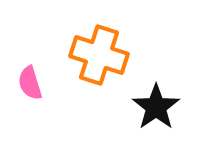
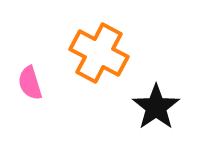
orange cross: moved 2 px up; rotated 10 degrees clockwise
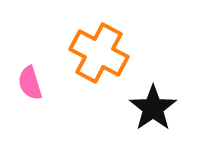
black star: moved 3 px left, 1 px down
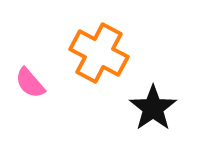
pink semicircle: rotated 24 degrees counterclockwise
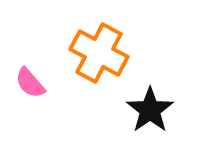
black star: moved 3 px left, 2 px down
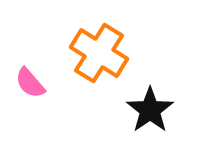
orange cross: rotated 4 degrees clockwise
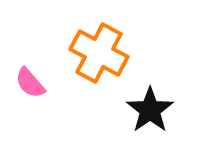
orange cross: rotated 4 degrees counterclockwise
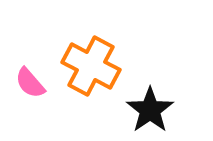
orange cross: moved 8 px left, 13 px down
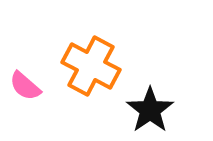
pink semicircle: moved 5 px left, 3 px down; rotated 8 degrees counterclockwise
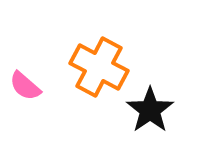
orange cross: moved 8 px right, 1 px down
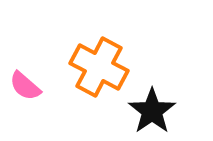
black star: moved 2 px right, 1 px down
